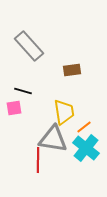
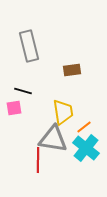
gray rectangle: rotated 28 degrees clockwise
yellow trapezoid: moved 1 px left
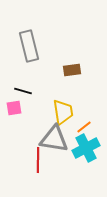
gray triangle: moved 1 px right
cyan cross: rotated 24 degrees clockwise
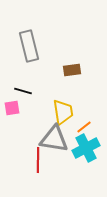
pink square: moved 2 px left
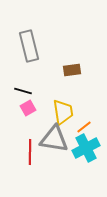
pink square: moved 16 px right; rotated 21 degrees counterclockwise
red line: moved 8 px left, 8 px up
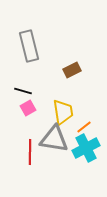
brown rectangle: rotated 18 degrees counterclockwise
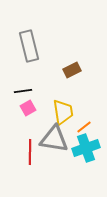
black line: rotated 24 degrees counterclockwise
cyan cross: rotated 8 degrees clockwise
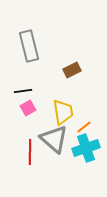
gray triangle: rotated 32 degrees clockwise
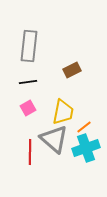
gray rectangle: rotated 20 degrees clockwise
black line: moved 5 px right, 9 px up
yellow trapezoid: rotated 20 degrees clockwise
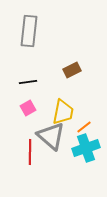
gray rectangle: moved 15 px up
gray triangle: moved 3 px left, 3 px up
